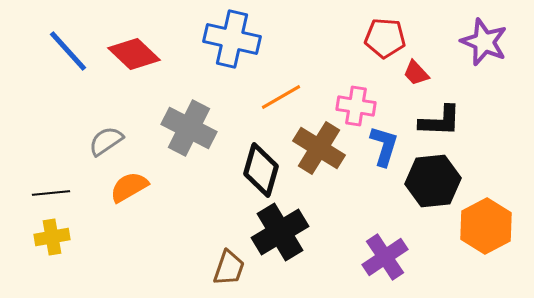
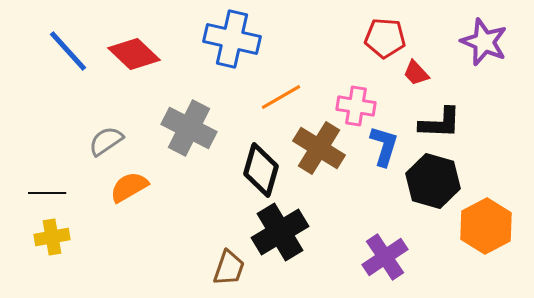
black L-shape: moved 2 px down
black hexagon: rotated 22 degrees clockwise
black line: moved 4 px left; rotated 6 degrees clockwise
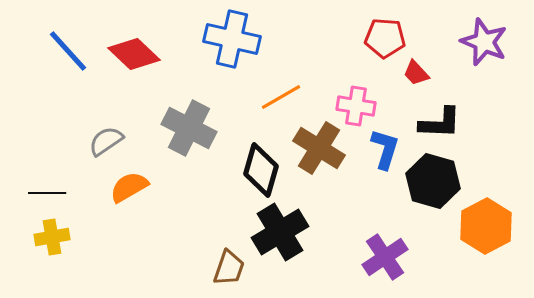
blue L-shape: moved 1 px right, 3 px down
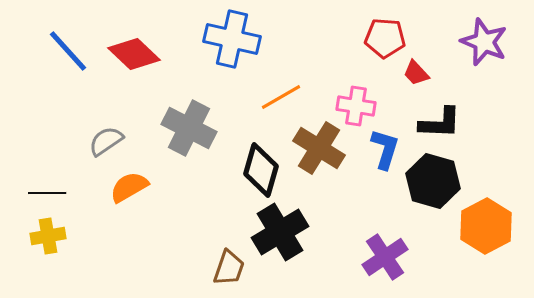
yellow cross: moved 4 px left, 1 px up
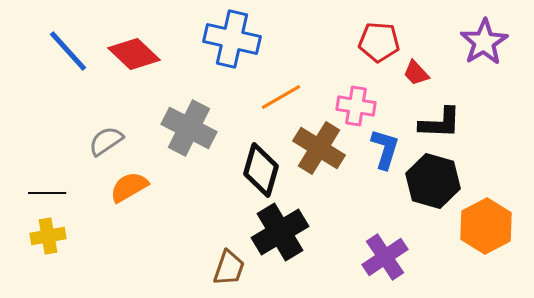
red pentagon: moved 6 px left, 4 px down
purple star: rotated 18 degrees clockwise
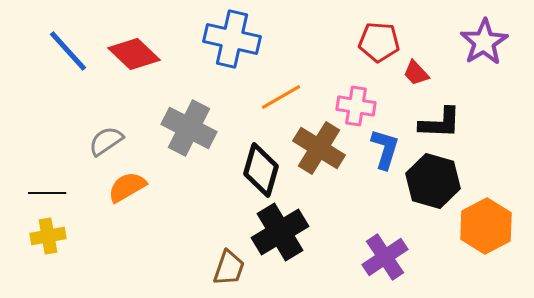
orange semicircle: moved 2 px left
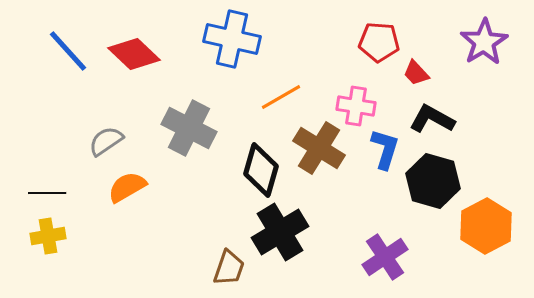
black L-shape: moved 8 px left, 4 px up; rotated 153 degrees counterclockwise
